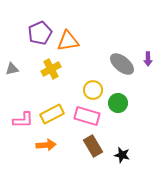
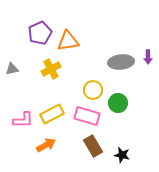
purple arrow: moved 2 px up
gray ellipse: moved 1 px left, 2 px up; rotated 45 degrees counterclockwise
orange arrow: rotated 24 degrees counterclockwise
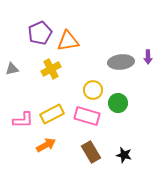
brown rectangle: moved 2 px left, 6 px down
black star: moved 2 px right
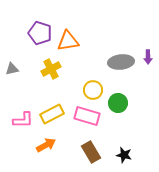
purple pentagon: rotated 30 degrees counterclockwise
